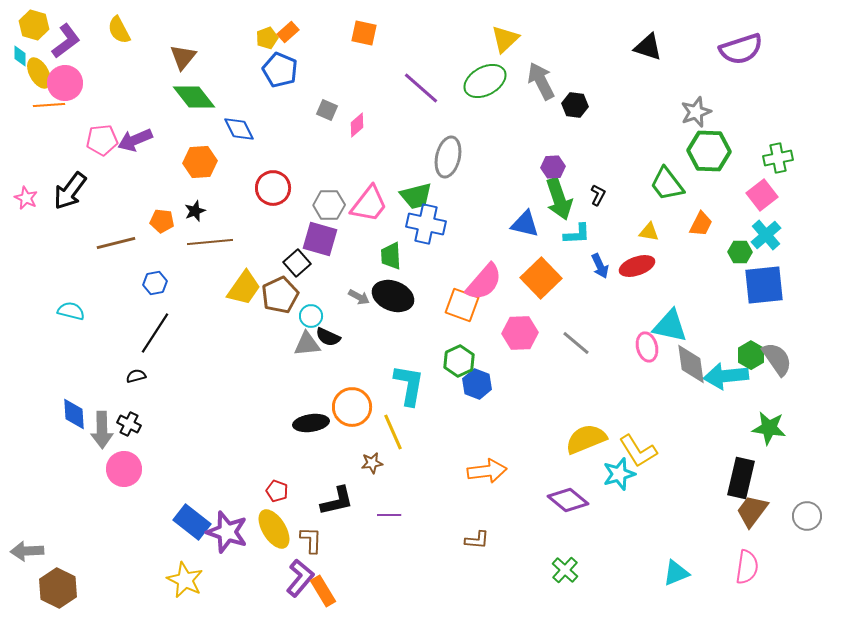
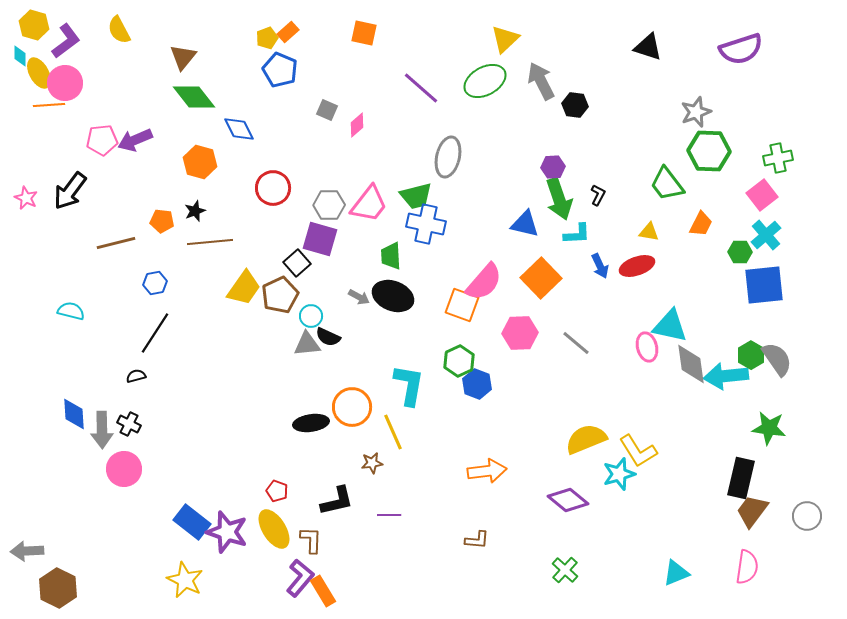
orange hexagon at (200, 162): rotated 20 degrees clockwise
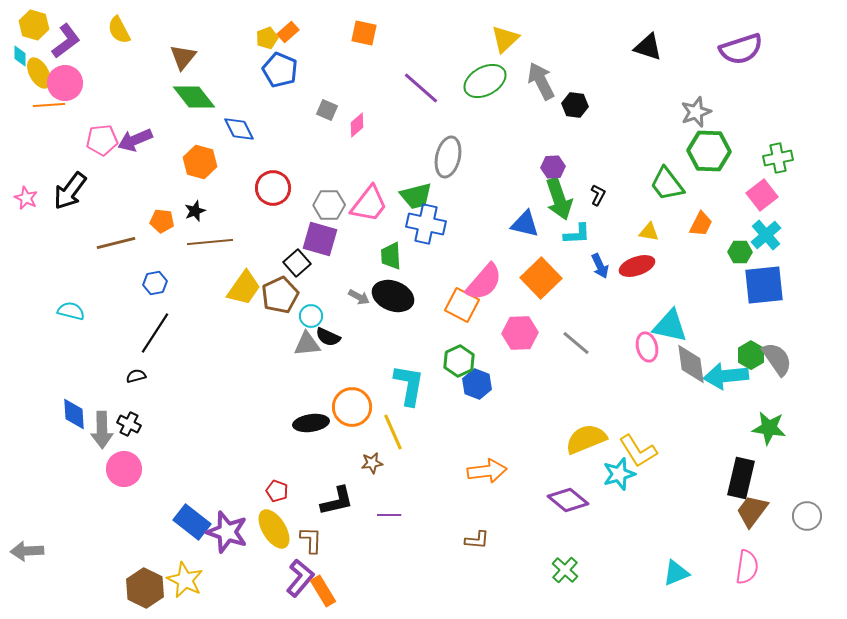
orange square at (462, 305): rotated 8 degrees clockwise
brown hexagon at (58, 588): moved 87 px right
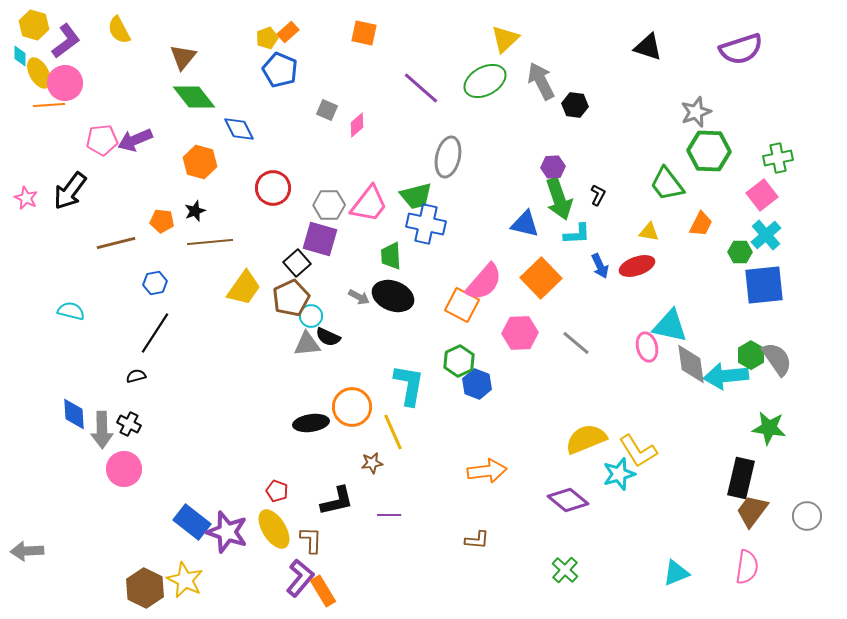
brown pentagon at (280, 295): moved 11 px right, 3 px down
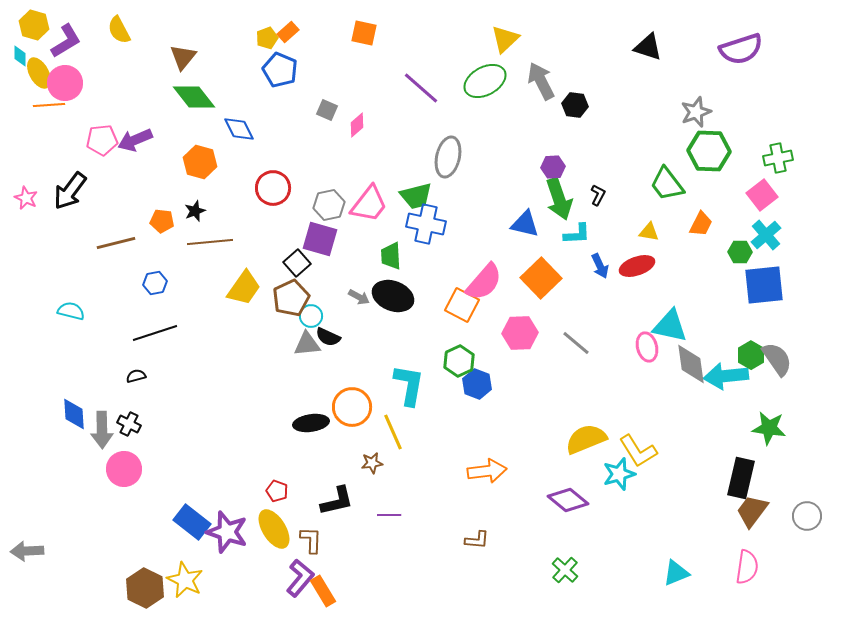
purple L-shape at (66, 41): rotated 6 degrees clockwise
gray hexagon at (329, 205): rotated 12 degrees counterclockwise
black line at (155, 333): rotated 39 degrees clockwise
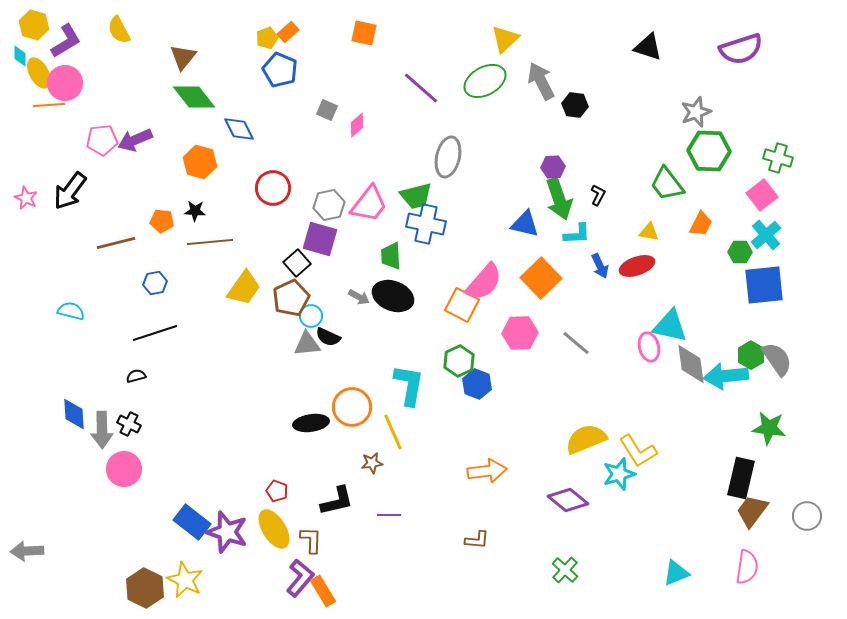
green cross at (778, 158): rotated 28 degrees clockwise
black star at (195, 211): rotated 25 degrees clockwise
pink ellipse at (647, 347): moved 2 px right
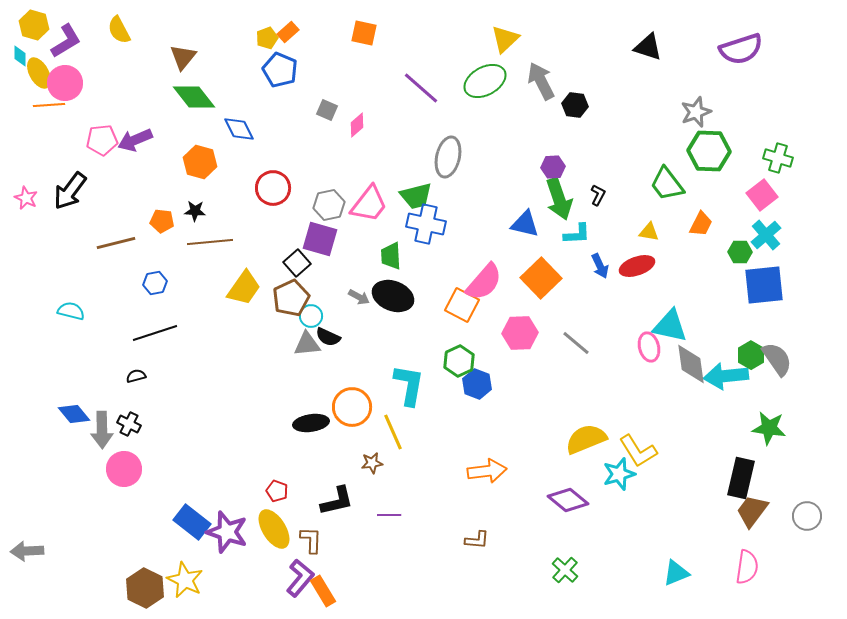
blue diamond at (74, 414): rotated 36 degrees counterclockwise
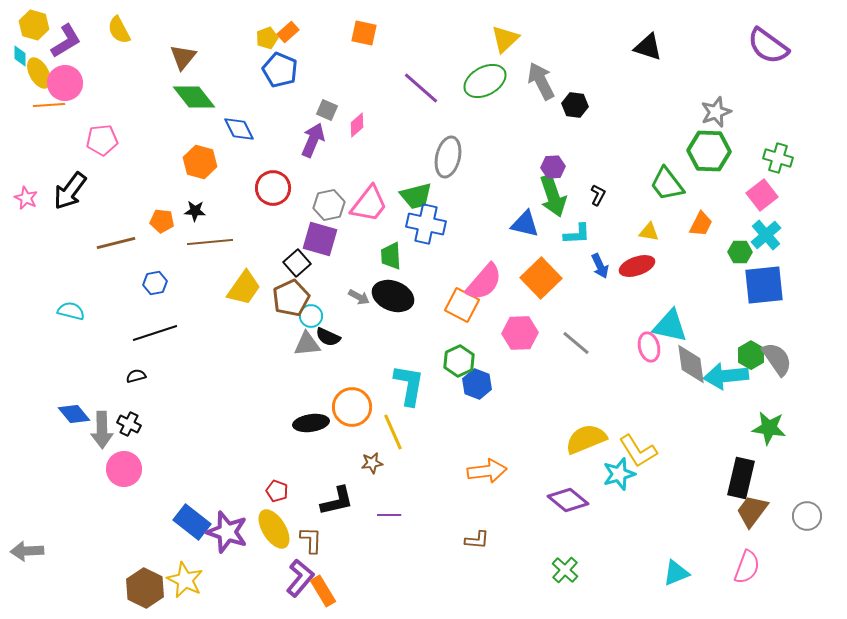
purple semicircle at (741, 49): moved 27 px right, 3 px up; rotated 54 degrees clockwise
gray star at (696, 112): moved 20 px right
purple arrow at (135, 140): moved 178 px right; rotated 136 degrees clockwise
green arrow at (559, 199): moved 6 px left, 3 px up
pink semicircle at (747, 567): rotated 12 degrees clockwise
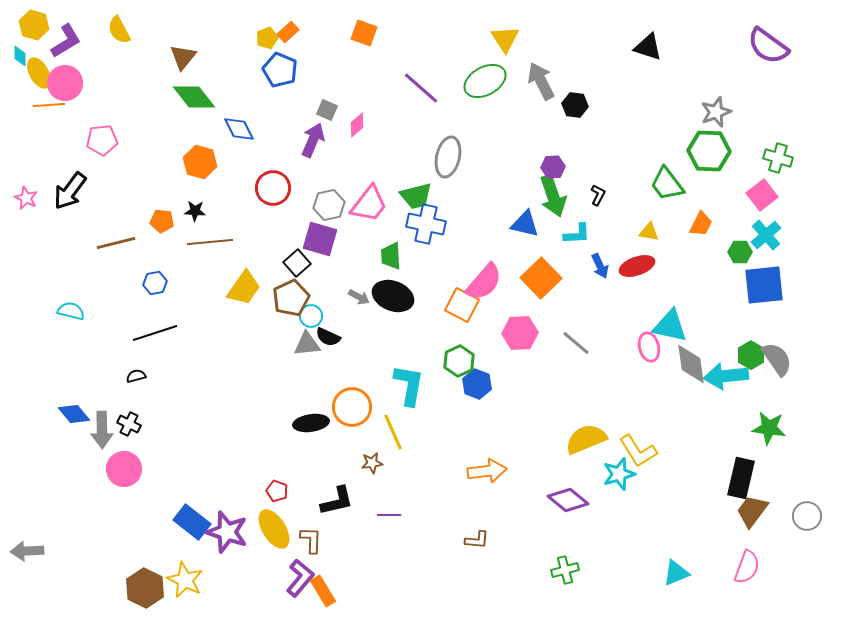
orange square at (364, 33): rotated 8 degrees clockwise
yellow triangle at (505, 39): rotated 20 degrees counterclockwise
green cross at (565, 570): rotated 32 degrees clockwise
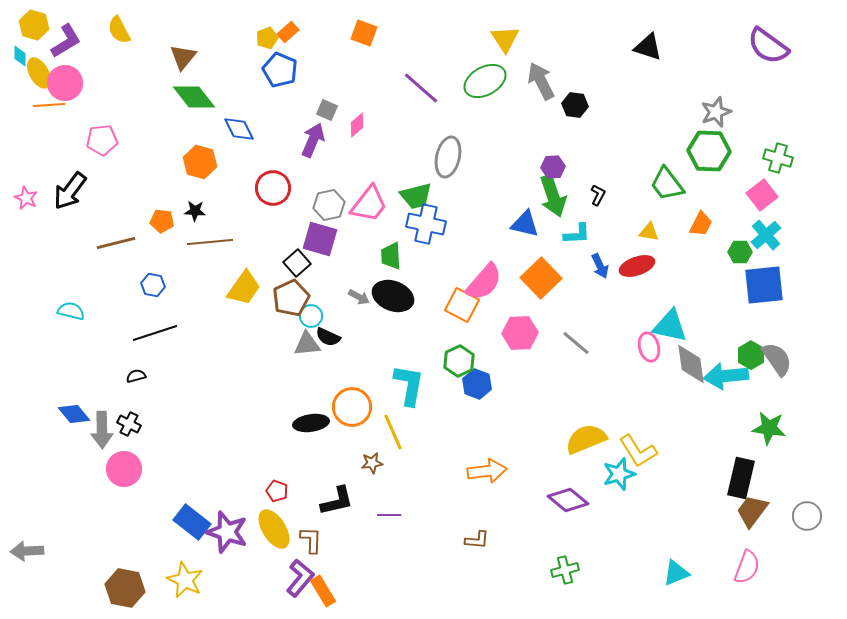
blue hexagon at (155, 283): moved 2 px left, 2 px down; rotated 20 degrees clockwise
brown hexagon at (145, 588): moved 20 px left; rotated 15 degrees counterclockwise
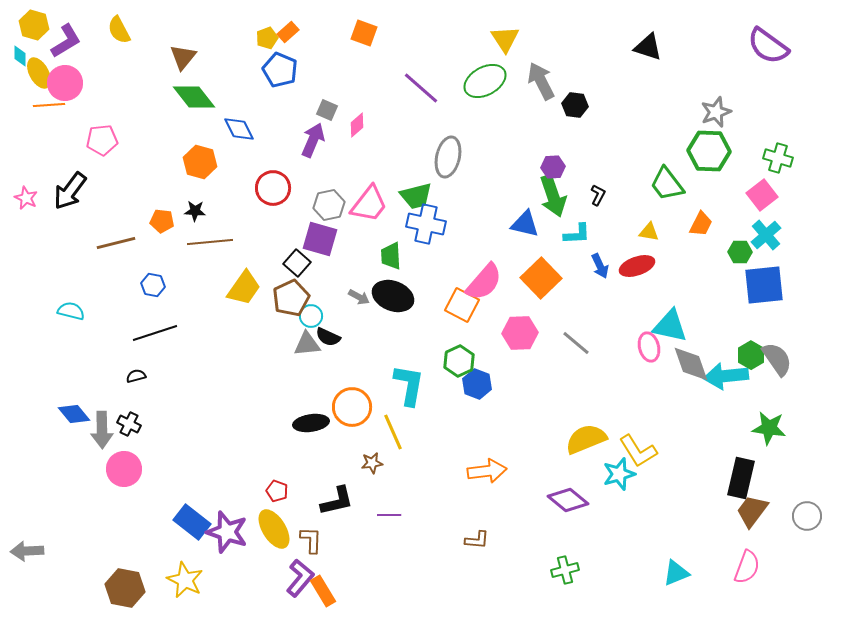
black square at (297, 263): rotated 8 degrees counterclockwise
gray diamond at (691, 364): rotated 12 degrees counterclockwise
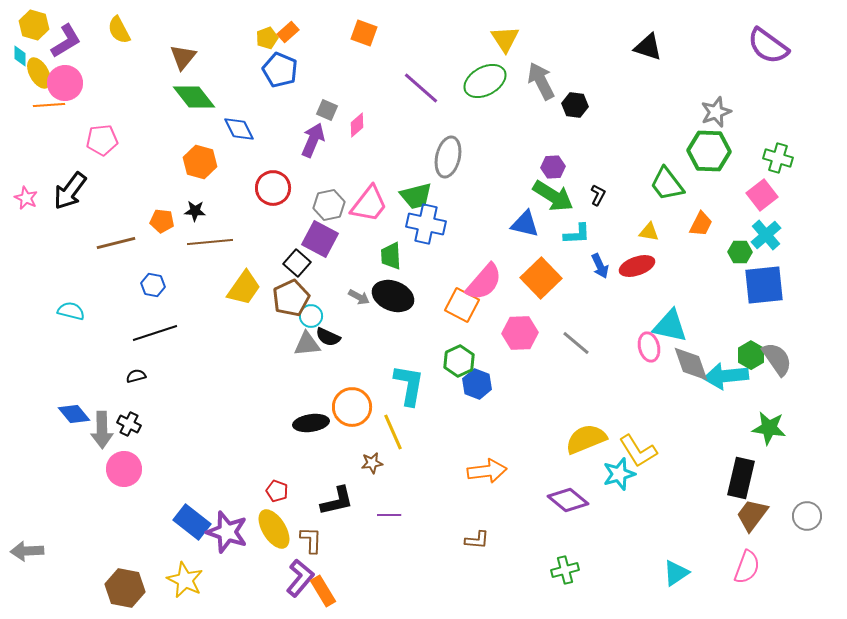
green arrow at (553, 196): rotated 39 degrees counterclockwise
purple square at (320, 239): rotated 12 degrees clockwise
brown trapezoid at (752, 511): moved 4 px down
cyan triangle at (676, 573): rotated 12 degrees counterclockwise
